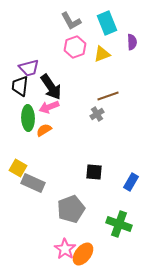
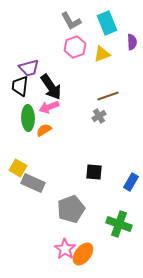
gray cross: moved 2 px right, 2 px down
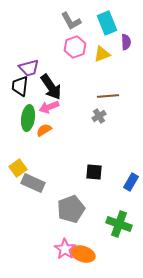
purple semicircle: moved 6 px left
brown line: rotated 15 degrees clockwise
green ellipse: rotated 10 degrees clockwise
yellow square: rotated 24 degrees clockwise
orange ellipse: rotated 70 degrees clockwise
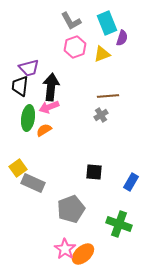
purple semicircle: moved 4 px left, 4 px up; rotated 21 degrees clockwise
black arrow: rotated 140 degrees counterclockwise
gray cross: moved 2 px right, 1 px up
orange ellipse: rotated 60 degrees counterclockwise
